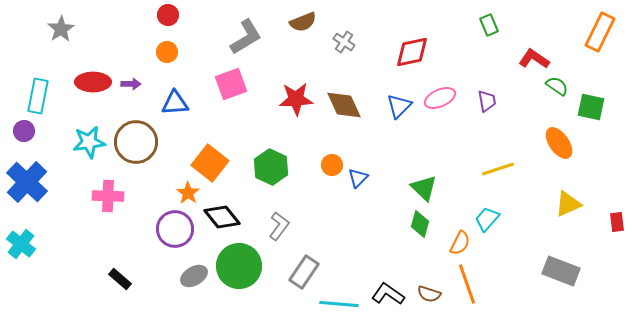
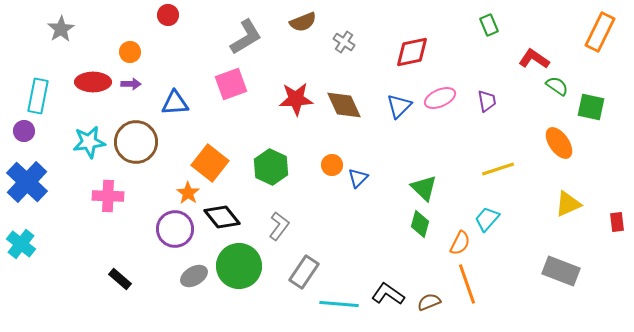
orange circle at (167, 52): moved 37 px left
brown semicircle at (429, 294): moved 8 px down; rotated 140 degrees clockwise
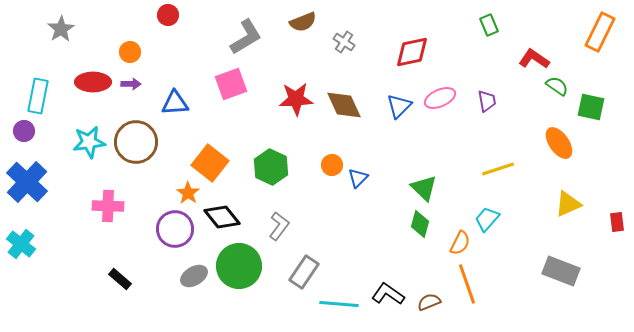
pink cross at (108, 196): moved 10 px down
